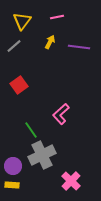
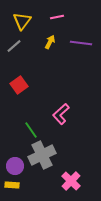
purple line: moved 2 px right, 4 px up
purple circle: moved 2 px right
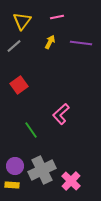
gray cross: moved 15 px down
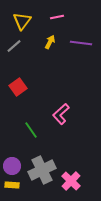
red square: moved 1 px left, 2 px down
purple circle: moved 3 px left
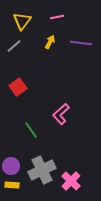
purple circle: moved 1 px left
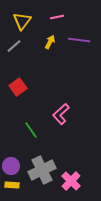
purple line: moved 2 px left, 3 px up
